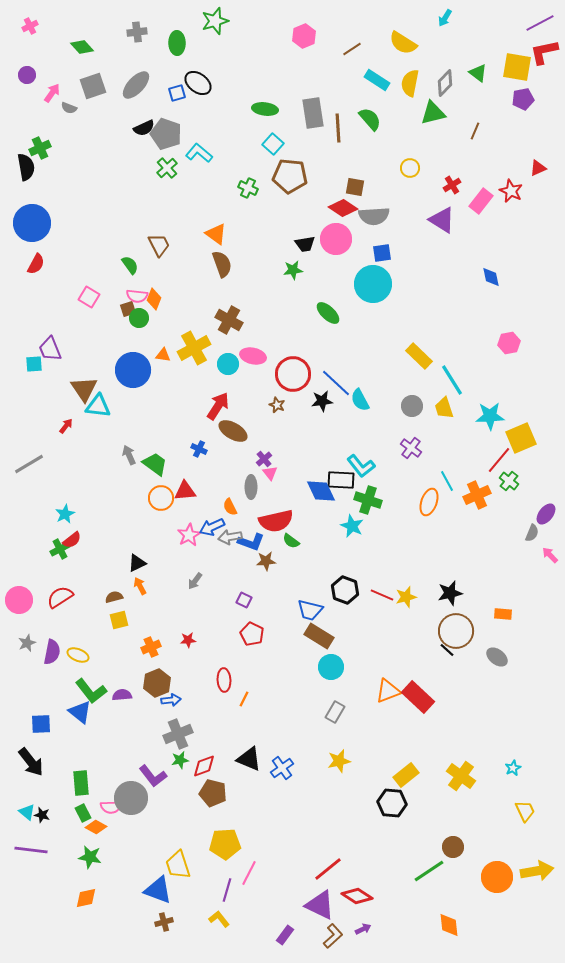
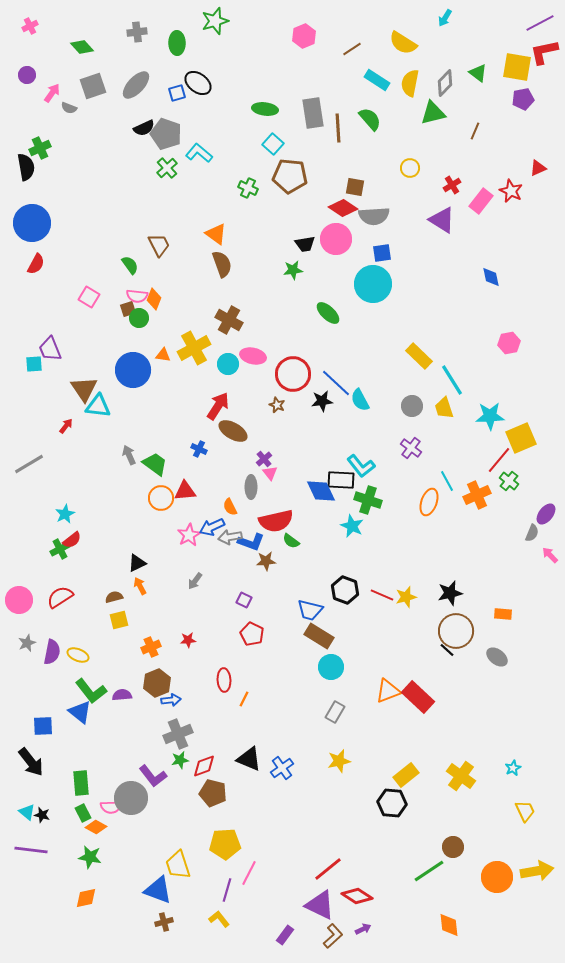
blue square at (41, 724): moved 2 px right, 2 px down
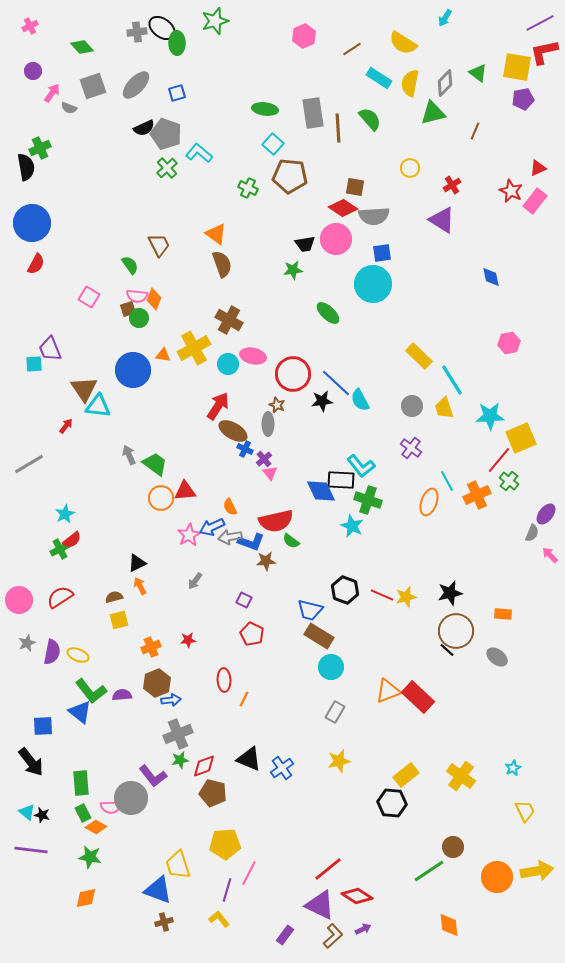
purple circle at (27, 75): moved 6 px right, 4 px up
cyan rectangle at (377, 80): moved 2 px right, 2 px up
black ellipse at (198, 83): moved 36 px left, 55 px up
pink rectangle at (481, 201): moved 54 px right
blue cross at (199, 449): moved 46 px right
gray ellipse at (251, 487): moved 17 px right, 63 px up
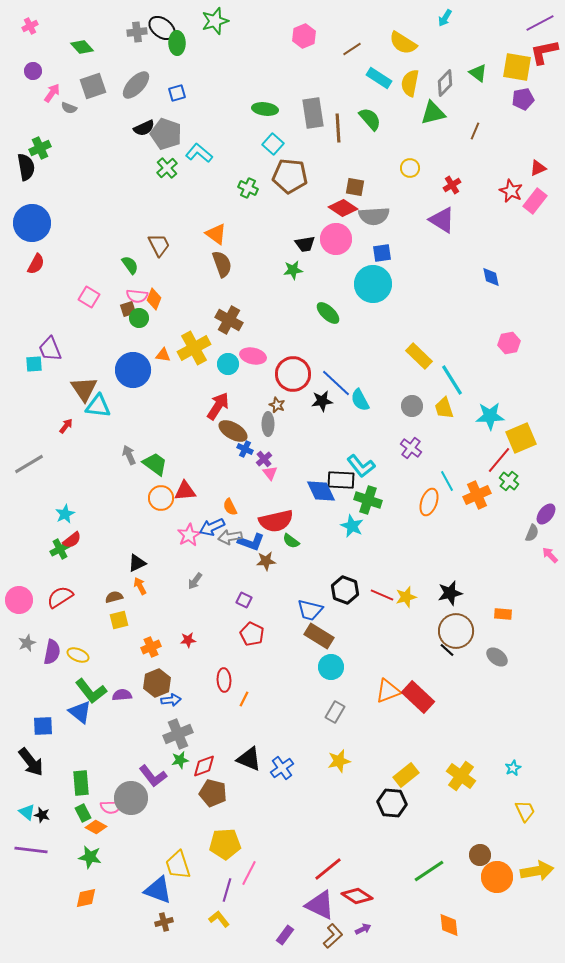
brown circle at (453, 847): moved 27 px right, 8 px down
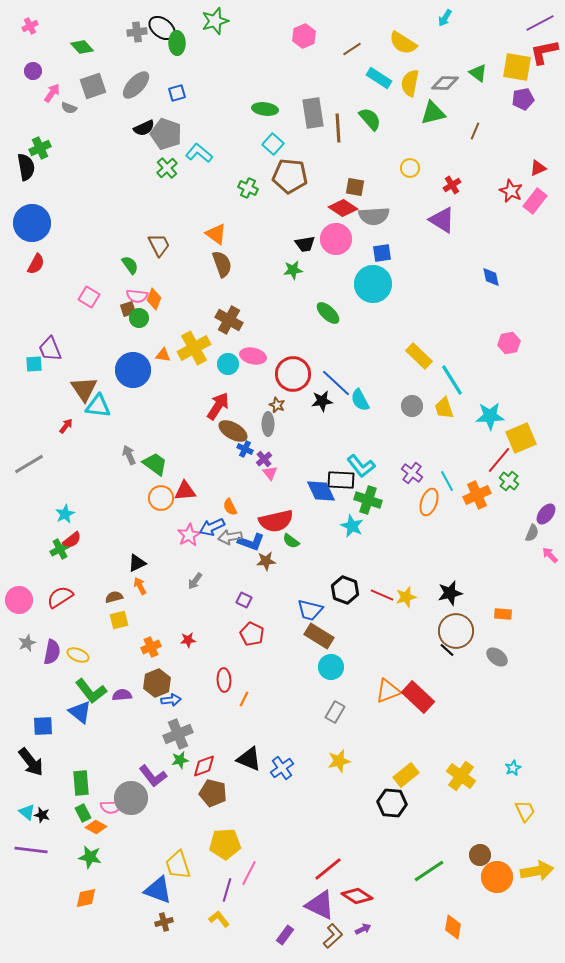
gray diamond at (445, 83): rotated 48 degrees clockwise
purple cross at (411, 448): moved 1 px right, 25 px down
orange diamond at (449, 925): moved 4 px right, 2 px down; rotated 15 degrees clockwise
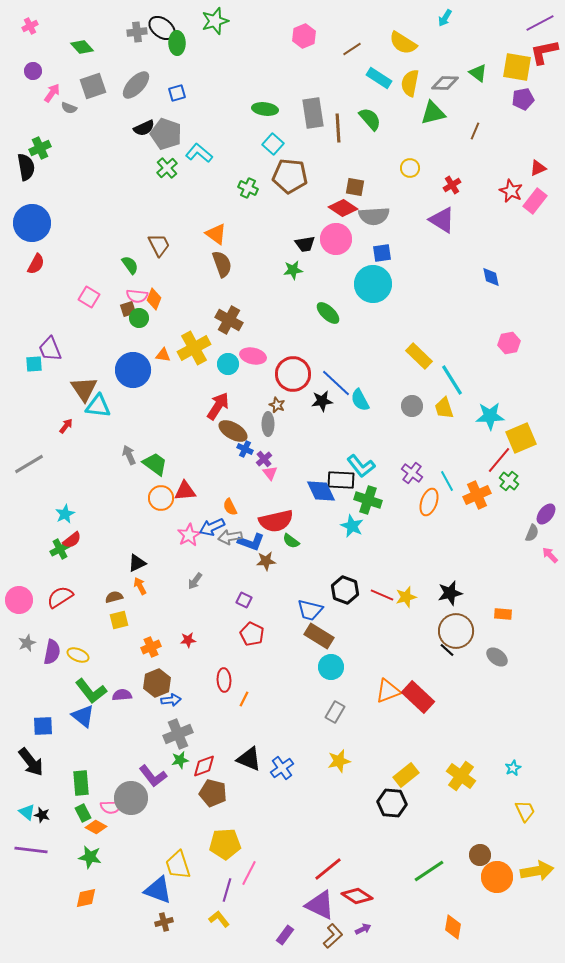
blue triangle at (80, 712): moved 3 px right, 4 px down
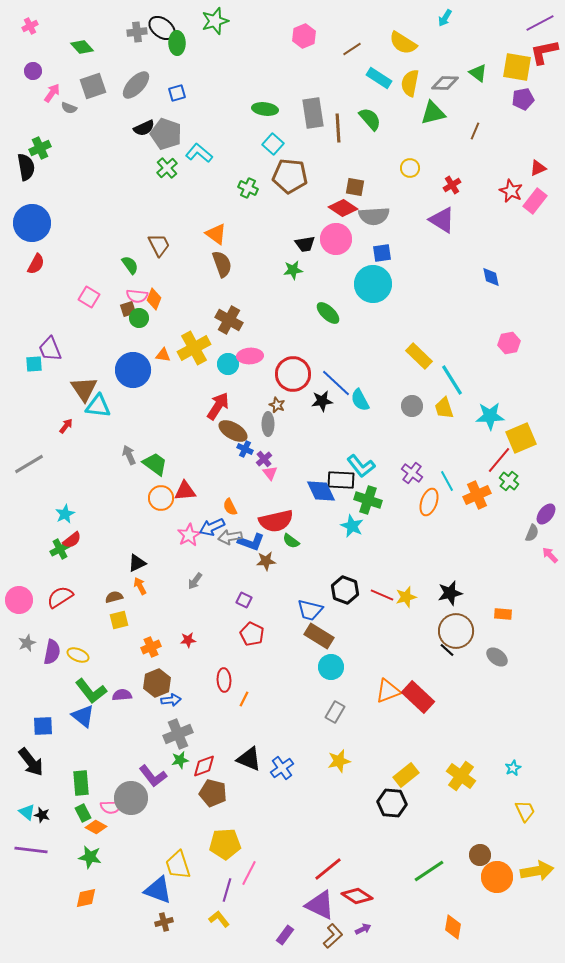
pink ellipse at (253, 356): moved 3 px left; rotated 15 degrees counterclockwise
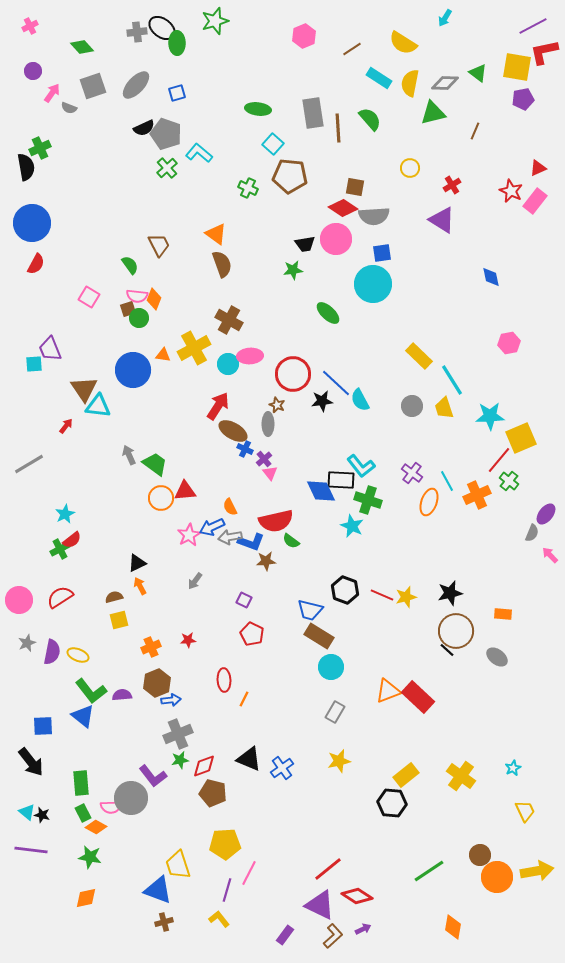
purple line at (540, 23): moved 7 px left, 3 px down
green ellipse at (265, 109): moved 7 px left
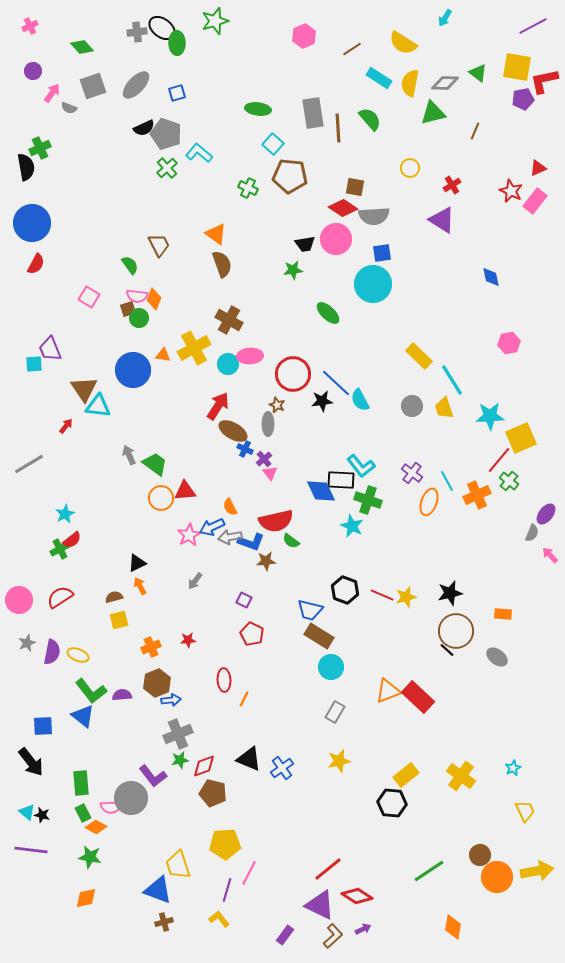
red L-shape at (544, 52): moved 29 px down
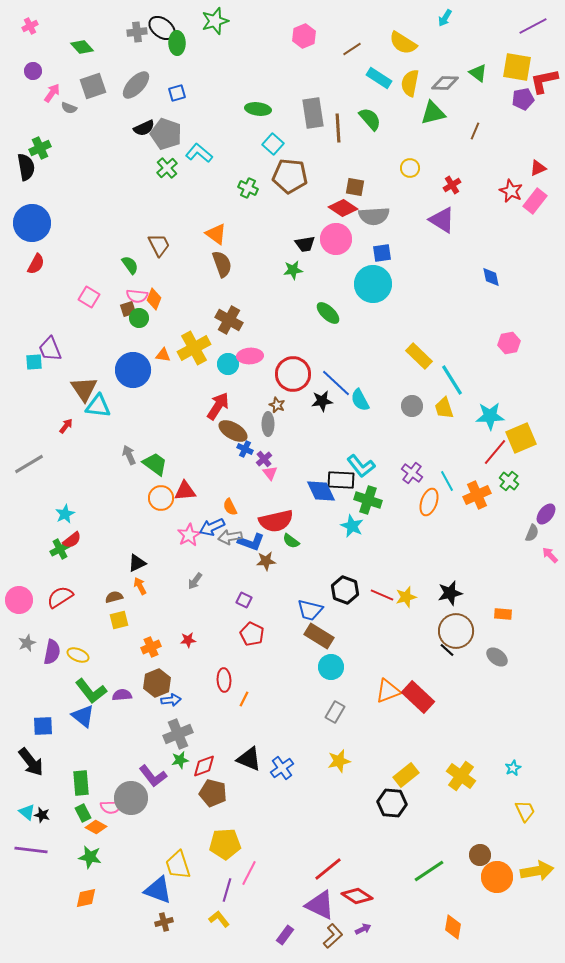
cyan square at (34, 364): moved 2 px up
red line at (499, 460): moved 4 px left, 8 px up
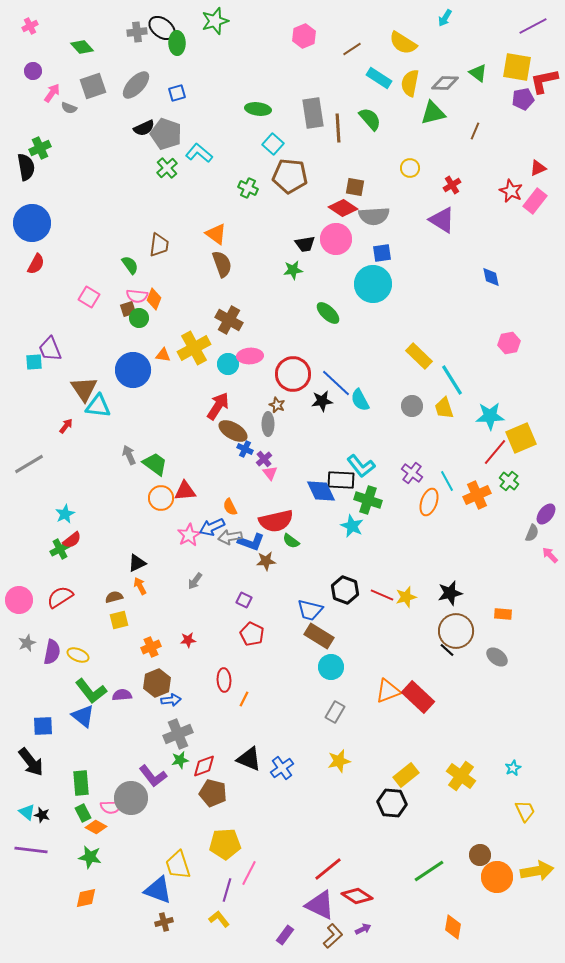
brown trapezoid at (159, 245): rotated 35 degrees clockwise
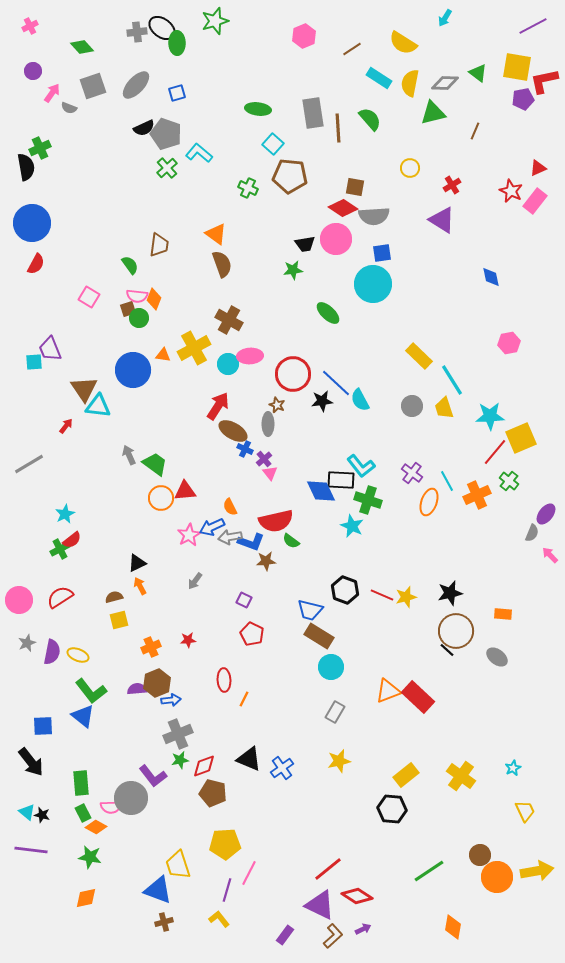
purple semicircle at (122, 695): moved 15 px right, 6 px up
black hexagon at (392, 803): moved 6 px down
